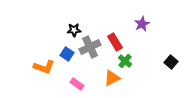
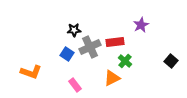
purple star: moved 1 px left, 1 px down
red rectangle: rotated 66 degrees counterclockwise
black square: moved 1 px up
orange L-shape: moved 13 px left, 5 px down
pink rectangle: moved 2 px left, 1 px down; rotated 16 degrees clockwise
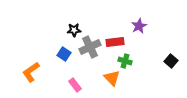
purple star: moved 2 px left, 1 px down
blue square: moved 3 px left
green cross: rotated 24 degrees counterclockwise
orange L-shape: rotated 125 degrees clockwise
orange triangle: rotated 48 degrees counterclockwise
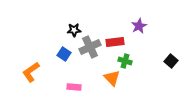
pink rectangle: moved 1 px left, 2 px down; rotated 48 degrees counterclockwise
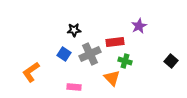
gray cross: moved 7 px down
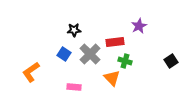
gray cross: rotated 20 degrees counterclockwise
black square: rotated 16 degrees clockwise
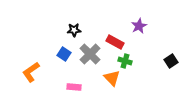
red rectangle: rotated 36 degrees clockwise
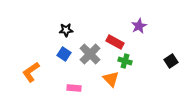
black star: moved 8 px left
orange triangle: moved 1 px left, 1 px down
pink rectangle: moved 1 px down
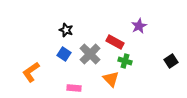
black star: rotated 24 degrees clockwise
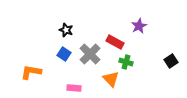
green cross: moved 1 px right, 1 px down
orange L-shape: rotated 45 degrees clockwise
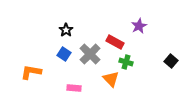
black star: rotated 16 degrees clockwise
black square: rotated 16 degrees counterclockwise
